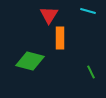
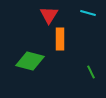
cyan line: moved 2 px down
orange rectangle: moved 1 px down
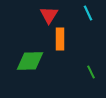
cyan line: rotated 49 degrees clockwise
green diamond: rotated 16 degrees counterclockwise
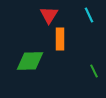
cyan line: moved 1 px right, 2 px down
green line: moved 3 px right, 1 px up
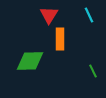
green line: moved 1 px left
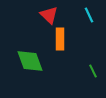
red triangle: rotated 18 degrees counterclockwise
green diamond: rotated 72 degrees clockwise
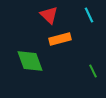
orange rectangle: rotated 75 degrees clockwise
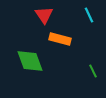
red triangle: moved 5 px left; rotated 12 degrees clockwise
orange rectangle: rotated 30 degrees clockwise
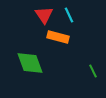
cyan line: moved 20 px left
orange rectangle: moved 2 px left, 2 px up
green diamond: moved 2 px down
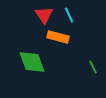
green diamond: moved 2 px right, 1 px up
green line: moved 4 px up
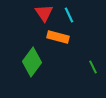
red triangle: moved 2 px up
green diamond: rotated 56 degrees clockwise
